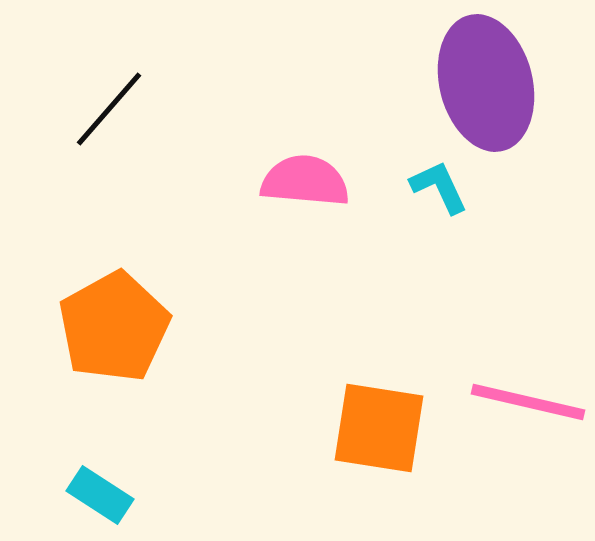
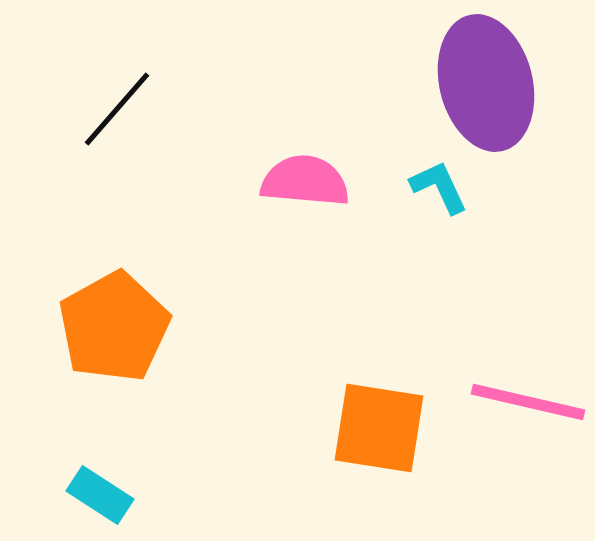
black line: moved 8 px right
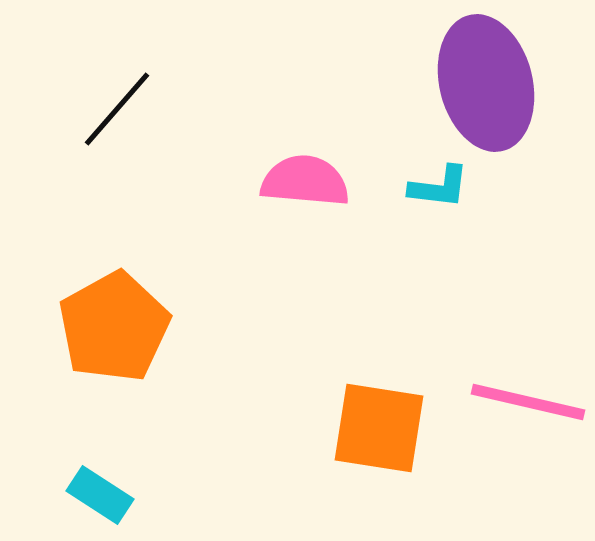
cyan L-shape: rotated 122 degrees clockwise
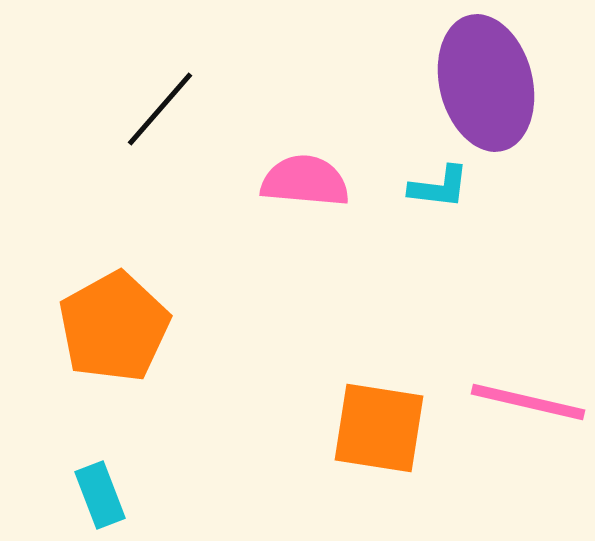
black line: moved 43 px right
cyan rectangle: rotated 36 degrees clockwise
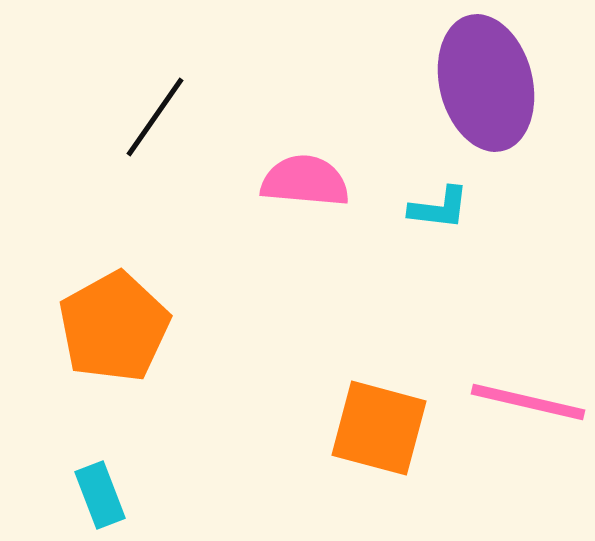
black line: moved 5 px left, 8 px down; rotated 6 degrees counterclockwise
cyan L-shape: moved 21 px down
orange square: rotated 6 degrees clockwise
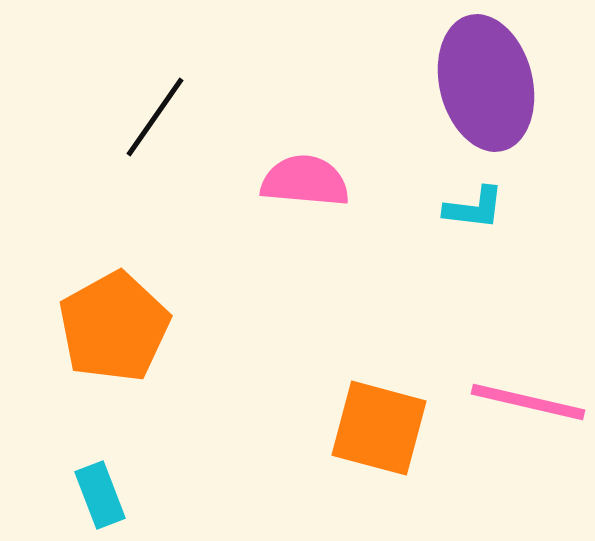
cyan L-shape: moved 35 px right
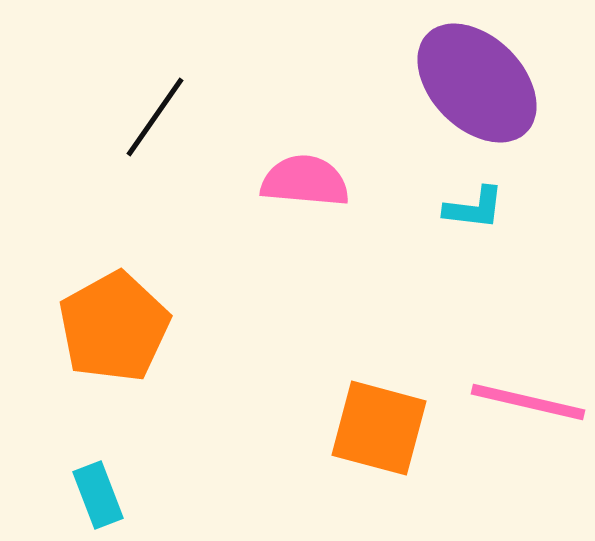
purple ellipse: moved 9 px left; rotated 31 degrees counterclockwise
cyan rectangle: moved 2 px left
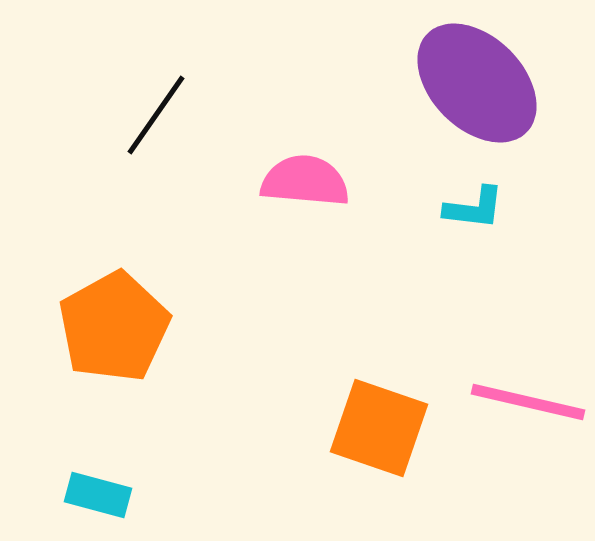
black line: moved 1 px right, 2 px up
orange square: rotated 4 degrees clockwise
cyan rectangle: rotated 54 degrees counterclockwise
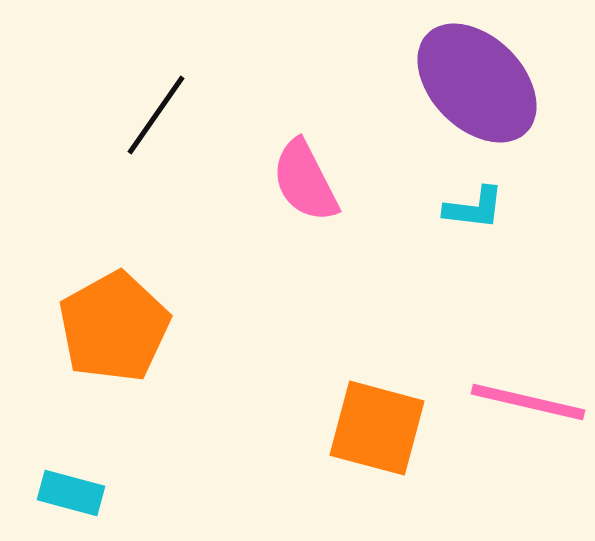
pink semicircle: rotated 122 degrees counterclockwise
orange square: moved 2 px left; rotated 4 degrees counterclockwise
cyan rectangle: moved 27 px left, 2 px up
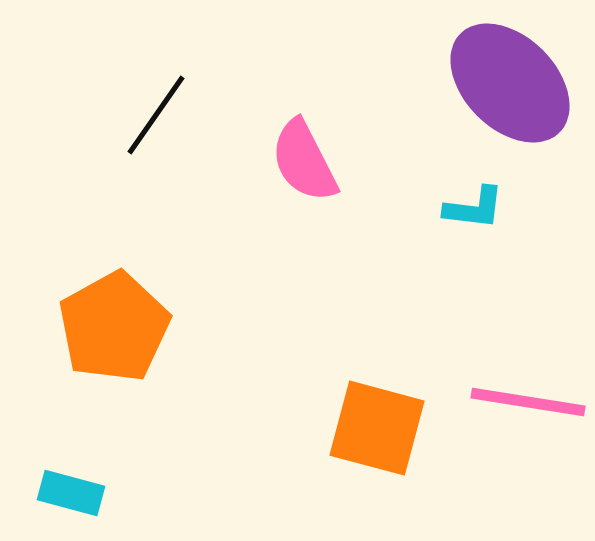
purple ellipse: moved 33 px right
pink semicircle: moved 1 px left, 20 px up
pink line: rotated 4 degrees counterclockwise
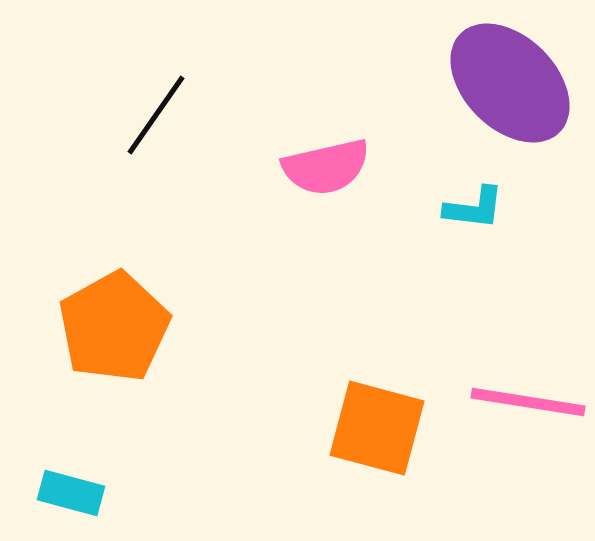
pink semicircle: moved 22 px right, 6 px down; rotated 76 degrees counterclockwise
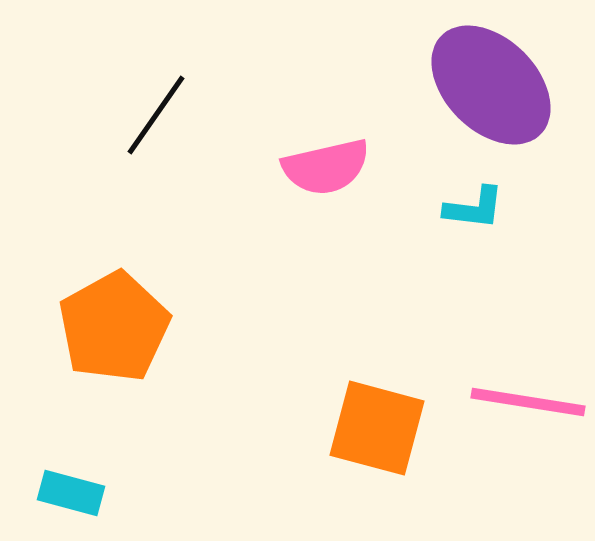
purple ellipse: moved 19 px left, 2 px down
